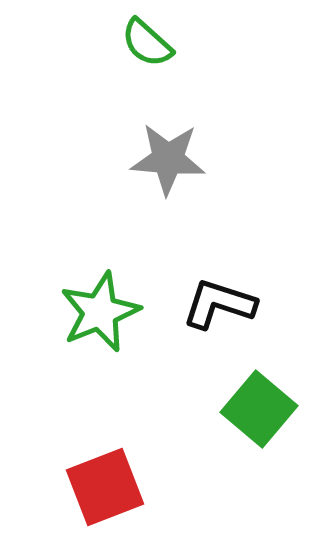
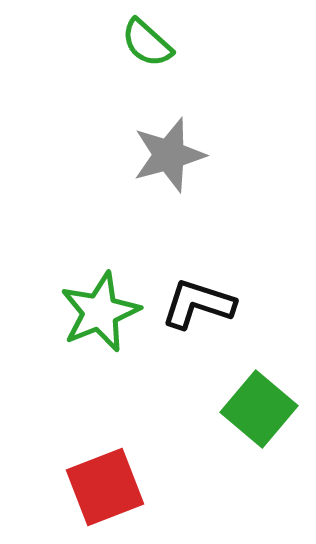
gray star: moved 1 px right, 4 px up; rotated 20 degrees counterclockwise
black L-shape: moved 21 px left
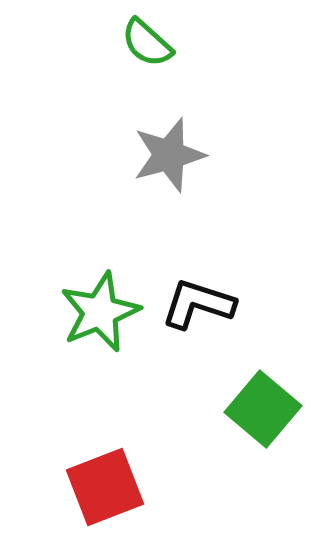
green square: moved 4 px right
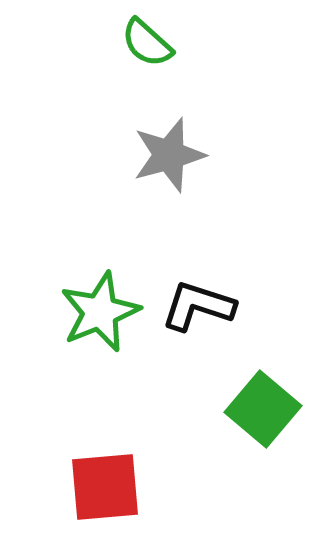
black L-shape: moved 2 px down
red square: rotated 16 degrees clockwise
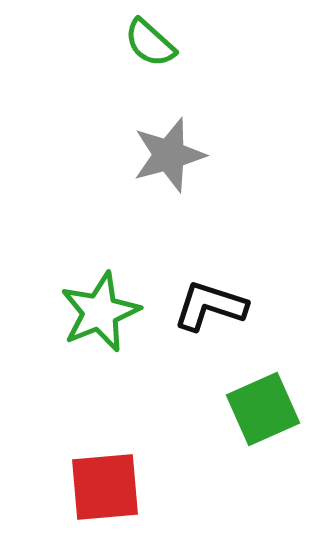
green semicircle: moved 3 px right
black L-shape: moved 12 px right
green square: rotated 26 degrees clockwise
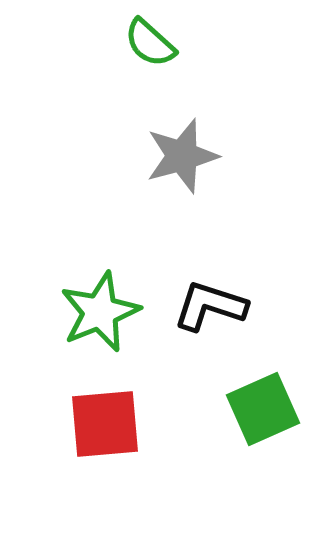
gray star: moved 13 px right, 1 px down
red square: moved 63 px up
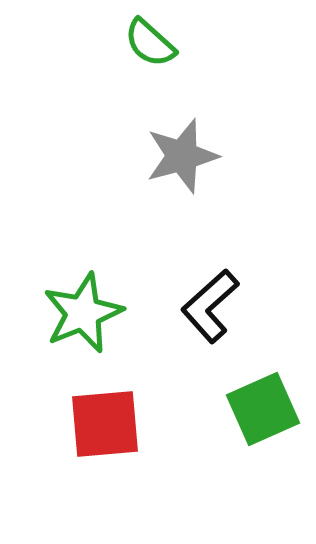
black L-shape: rotated 60 degrees counterclockwise
green star: moved 17 px left, 1 px down
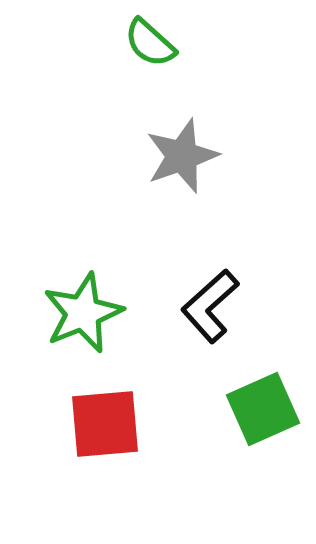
gray star: rotated 4 degrees counterclockwise
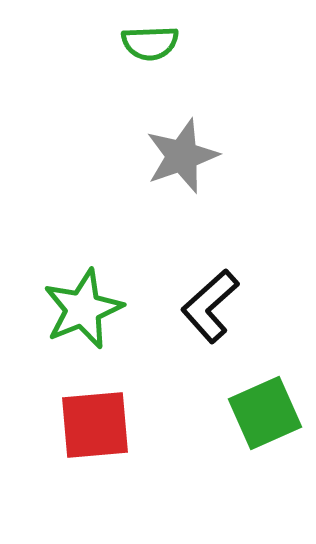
green semicircle: rotated 44 degrees counterclockwise
green star: moved 4 px up
green square: moved 2 px right, 4 px down
red square: moved 10 px left, 1 px down
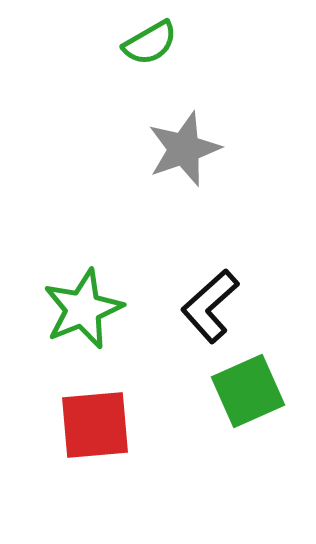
green semicircle: rotated 28 degrees counterclockwise
gray star: moved 2 px right, 7 px up
green square: moved 17 px left, 22 px up
